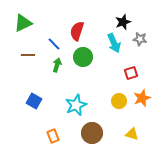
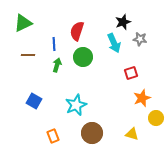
blue line: rotated 40 degrees clockwise
yellow circle: moved 37 px right, 17 px down
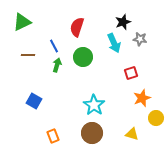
green triangle: moved 1 px left, 1 px up
red semicircle: moved 4 px up
blue line: moved 2 px down; rotated 24 degrees counterclockwise
cyan star: moved 18 px right; rotated 15 degrees counterclockwise
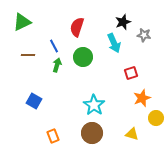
gray star: moved 4 px right, 4 px up
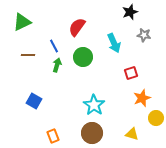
black star: moved 7 px right, 10 px up
red semicircle: rotated 18 degrees clockwise
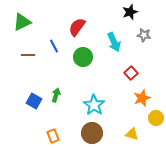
cyan arrow: moved 1 px up
green arrow: moved 1 px left, 30 px down
red square: rotated 24 degrees counterclockwise
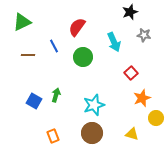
cyan star: rotated 20 degrees clockwise
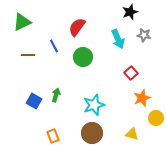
cyan arrow: moved 4 px right, 3 px up
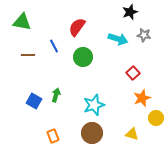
green triangle: rotated 36 degrees clockwise
cyan arrow: rotated 48 degrees counterclockwise
red square: moved 2 px right
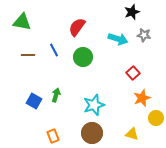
black star: moved 2 px right
blue line: moved 4 px down
